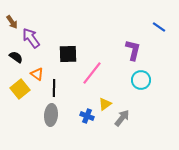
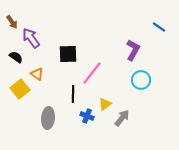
purple L-shape: rotated 15 degrees clockwise
black line: moved 19 px right, 6 px down
gray ellipse: moved 3 px left, 3 px down
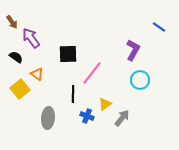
cyan circle: moved 1 px left
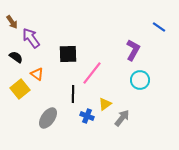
gray ellipse: rotated 30 degrees clockwise
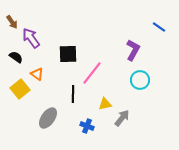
yellow triangle: rotated 24 degrees clockwise
blue cross: moved 10 px down
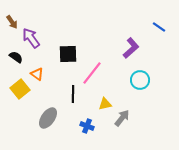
purple L-shape: moved 2 px left, 2 px up; rotated 20 degrees clockwise
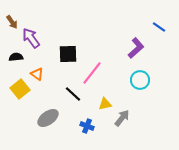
purple L-shape: moved 5 px right
black semicircle: rotated 40 degrees counterclockwise
black line: rotated 48 degrees counterclockwise
gray ellipse: rotated 20 degrees clockwise
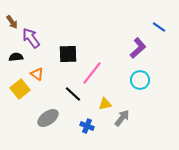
purple L-shape: moved 2 px right
